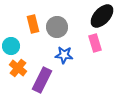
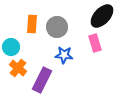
orange rectangle: moved 1 px left; rotated 18 degrees clockwise
cyan circle: moved 1 px down
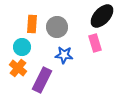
cyan circle: moved 11 px right
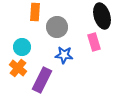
black ellipse: rotated 60 degrees counterclockwise
orange rectangle: moved 3 px right, 12 px up
pink rectangle: moved 1 px left, 1 px up
